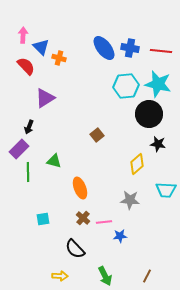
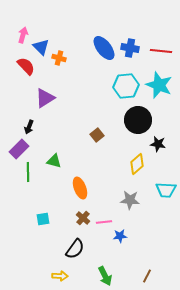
pink arrow: rotated 14 degrees clockwise
cyan star: moved 1 px right, 1 px down; rotated 8 degrees clockwise
black circle: moved 11 px left, 6 px down
black semicircle: rotated 100 degrees counterclockwise
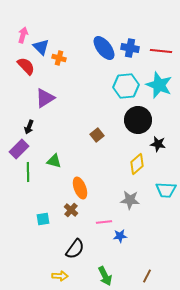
brown cross: moved 12 px left, 8 px up
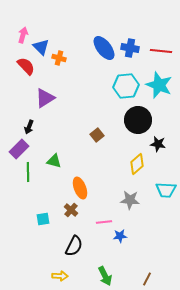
black semicircle: moved 1 px left, 3 px up; rotated 10 degrees counterclockwise
brown line: moved 3 px down
